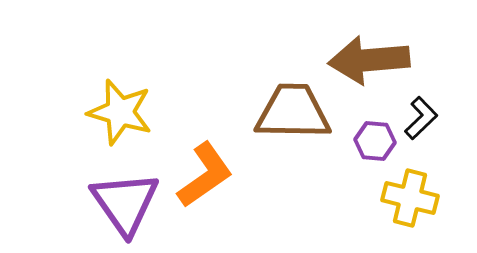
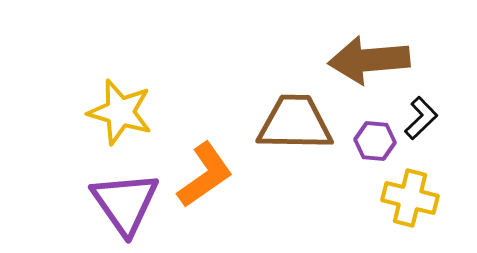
brown trapezoid: moved 2 px right, 11 px down
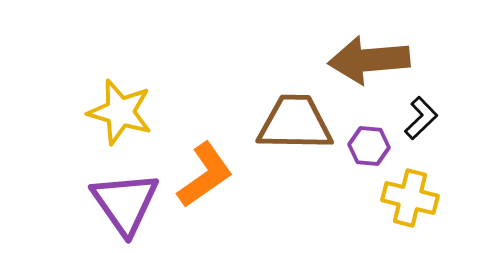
purple hexagon: moved 6 px left, 5 px down
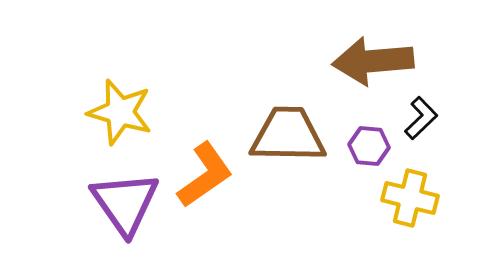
brown arrow: moved 4 px right, 1 px down
brown trapezoid: moved 7 px left, 12 px down
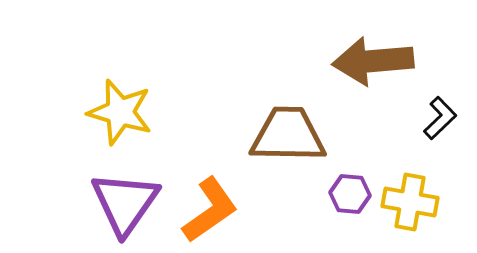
black L-shape: moved 19 px right
purple hexagon: moved 19 px left, 48 px down
orange L-shape: moved 5 px right, 35 px down
yellow cross: moved 4 px down; rotated 4 degrees counterclockwise
purple triangle: rotated 10 degrees clockwise
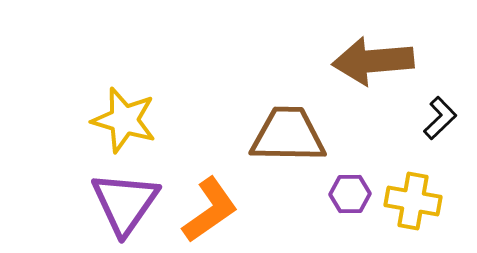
yellow star: moved 4 px right, 8 px down
purple hexagon: rotated 6 degrees counterclockwise
yellow cross: moved 3 px right, 1 px up
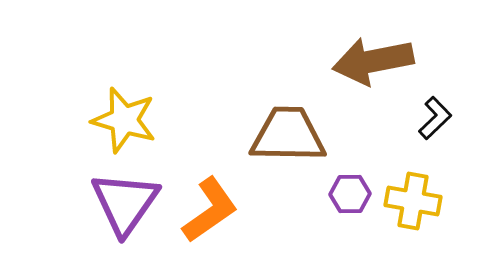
brown arrow: rotated 6 degrees counterclockwise
black L-shape: moved 5 px left
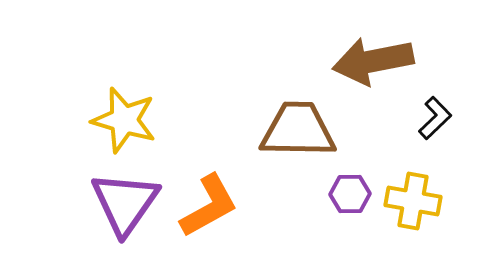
brown trapezoid: moved 10 px right, 5 px up
orange L-shape: moved 1 px left, 4 px up; rotated 6 degrees clockwise
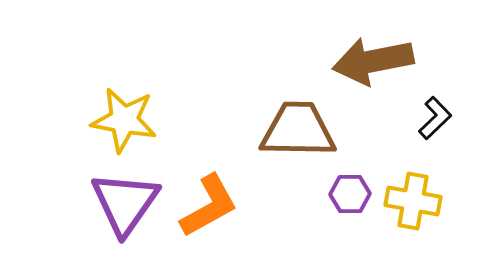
yellow star: rotated 6 degrees counterclockwise
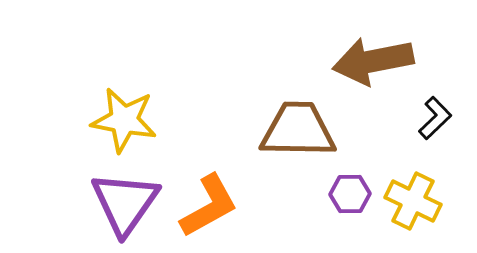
yellow cross: rotated 16 degrees clockwise
